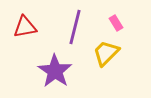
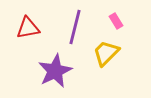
pink rectangle: moved 2 px up
red triangle: moved 3 px right, 1 px down
purple star: rotated 12 degrees clockwise
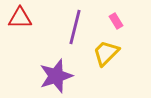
red triangle: moved 8 px left, 10 px up; rotated 10 degrees clockwise
purple star: moved 1 px right, 5 px down; rotated 8 degrees clockwise
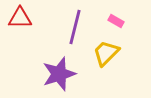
pink rectangle: rotated 28 degrees counterclockwise
purple star: moved 3 px right, 2 px up
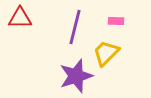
pink rectangle: rotated 28 degrees counterclockwise
purple star: moved 17 px right, 2 px down
